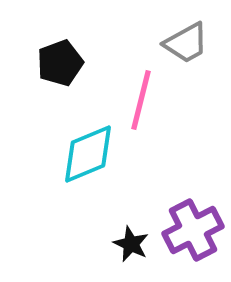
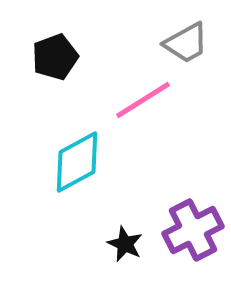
black pentagon: moved 5 px left, 6 px up
pink line: moved 2 px right; rotated 44 degrees clockwise
cyan diamond: moved 11 px left, 8 px down; rotated 6 degrees counterclockwise
black star: moved 6 px left
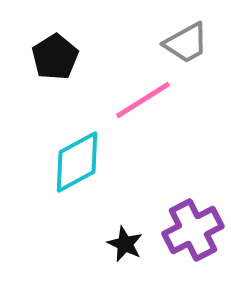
black pentagon: rotated 12 degrees counterclockwise
